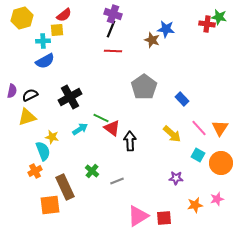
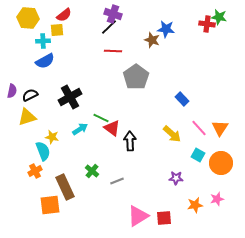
yellow hexagon: moved 6 px right; rotated 20 degrees clockwise
black line: moved 2 px left, 2 px up; rotated 24 degrees clockwise
gray pentagon: moved 8 px left, 10 px up
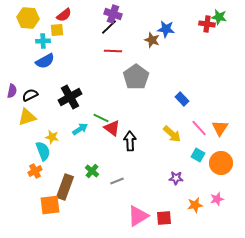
brown rectangle: rotated 45 degrees clockwise
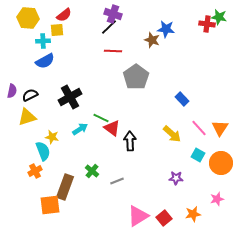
orange star: moved 2 px left, 9 px down
red square: rotated 35 degrees counterclockwise
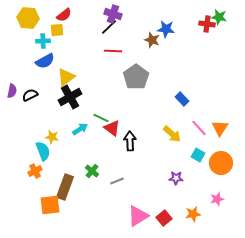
yellow triangle: moved 39 px right, 40 px up; rotated 18 degrees counterclockwise
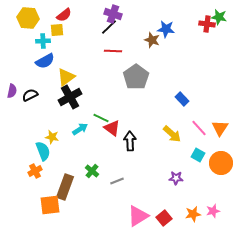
pink star: moved 4 px left, 12 px down
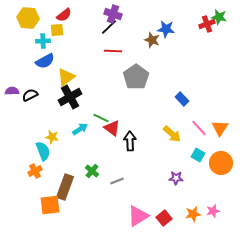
red cross: rotated 28 degrees counterclockwise
purple semicircle: rotated 104 degrees counterclockwise
